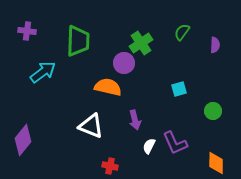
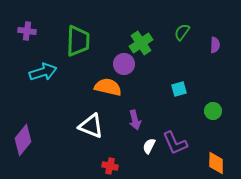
purple circle: moved 1 px down
cyan arrow: rotated 20 degrees clockwise
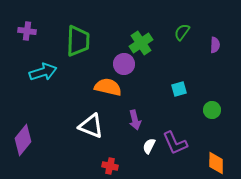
green circle: moved 1 px left, 1 px up
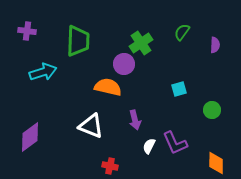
purple diamond: moved 7 px right, 3 px up; rotated 16 degrees clockwise
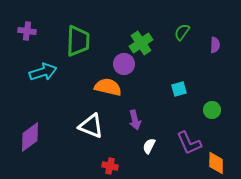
purple L-shape: moved 14 px right
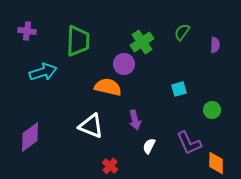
green cross: moved 1 px right, 1 px up
red cross: rotated 28 degrees clockwise
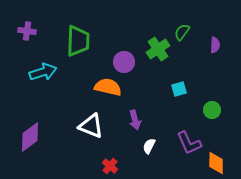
green cross: moved 16 px right, 7 px down
purple circle: moved 2 px up
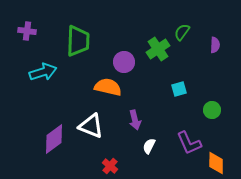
purple diamond: moved 24 px right, 2 px down
